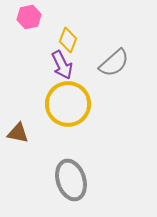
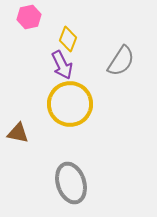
yellow diamond: moved 1 px up
gray semicircle: moved 7 px right, 2 px up; rotated 16 degrees counterclockwise
yellow circle: moved 2 px right
gray ellipse: moved 3 px down
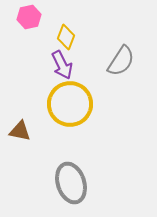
yellow diamond: moved 2 px left, 2 px up
brown triangle: moved 2 px right, 2 px up
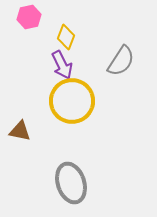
yellow circle: moved 2 px right, 3 px up
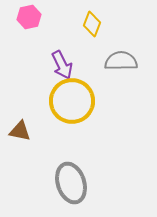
yellow diamond: moved 26 px right, 13 px up
gray semicircle: rotated 124 degrees counterclockwise
